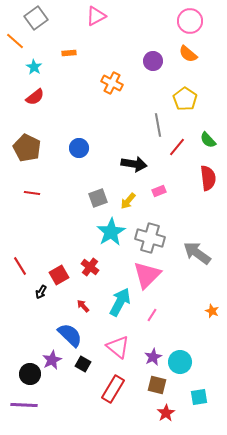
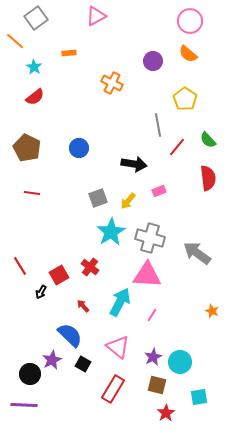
pink triangle at (147, 275): rotated 48 degrees clockwise
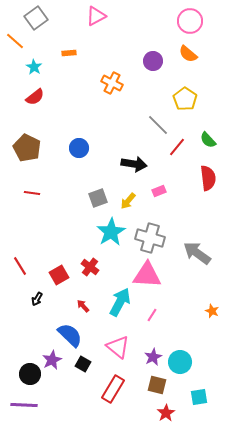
gray line at (158, 125): rotated 35 degrees counterclockwise
black arrow at (41, 292): moved 4 px left, 7 px down
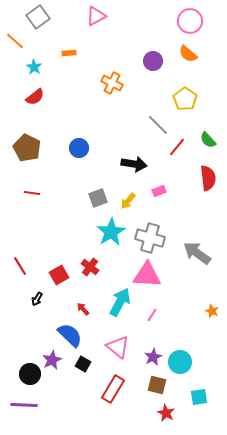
gray square at (36, 18): moved 2 px right, 1 px up
red arrow at (83, 306): moved 3 px down
red star at (166, 413): rotated 12 degrees counterclockwise
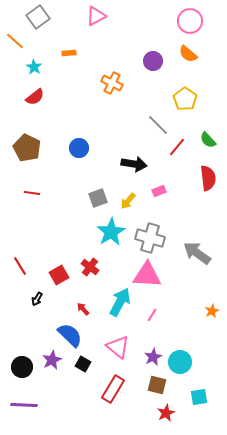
orange star at (212, 311): rotated 24 degrees clockwise
black circle at (30, 374): moved 8 px left, 7 px up
red star at (166, 413): rotated 18 degrees clockwise
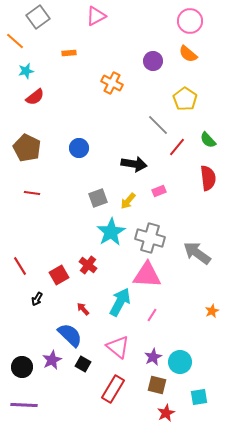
cyan star at (34, 67): moved 8 px left, 4 px down; rotated 28 degrees clockwise
red cross at (90, 267): moved 2 px left, 2 px up
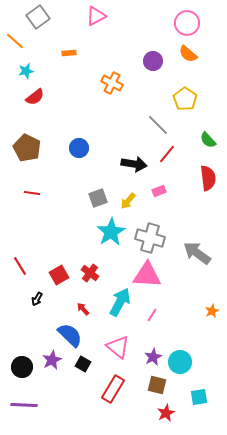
pink circle at (190, 21): moved 3 px left, 2 px down
red line at (177, 147): moved 10 px left, 7 px down
red cross at (88, 265): moved 2 px right, 8 px down
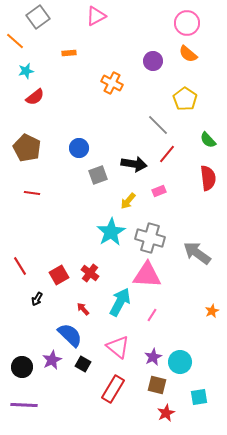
gray square at (98, 198): moved 23 px up
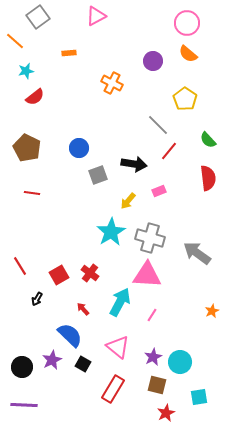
red line at (167, 154): moved 2 px right, 3 px up
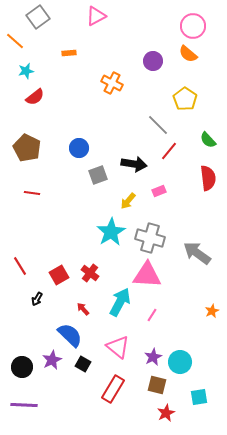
pink circle at (187, 23): moved 6 px right, 3 px down
